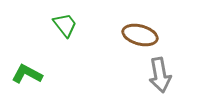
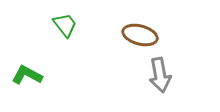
green L-shape: moved 1 px down
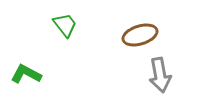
brown ellipse: rotated 32 degrees counterclockwise
green L-shape: moved 1 px left, 1 px up
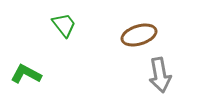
green trapezoid: moved 1 px left
brown ellipse: moved 1 px left
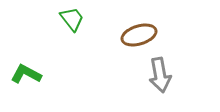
green trapezoid: moved 8 px right, 6 px up
